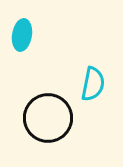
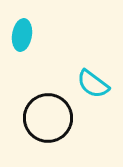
cyan semicircle: rotated 116 degrees clockwise
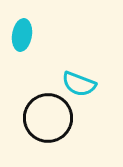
cyan semicircle: moved 14 px left; rotated 16 degrees counterclockwise
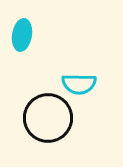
cyan semicircle: rotated 20 degrees counterclockwise
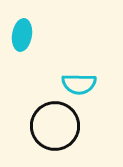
black circle: moved 7 px right, 8 px down
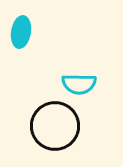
cyan ellipse: moved 1 px left, 3 px up
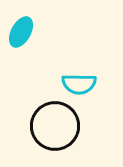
cyan ellipse: rotated 20 degrees clockwise
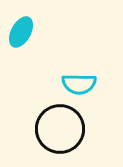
black circle: moved 5 px right, 3 px down
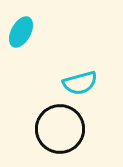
cyan semicircle: moved 1 px right, 1 px up; rotated 16 degrees counterclockwise
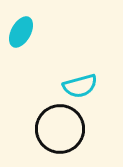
cyan semicircle: moved 3 px down
